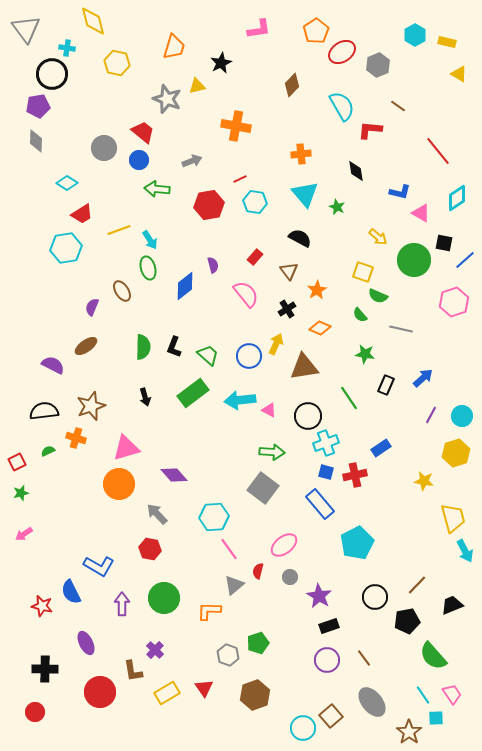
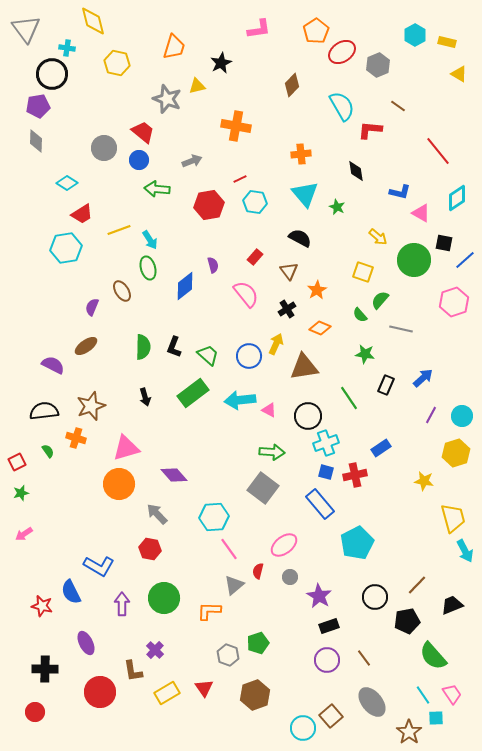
green semicircle at (378, 296): moved 2 px right, 4 px down; rotated 108 degrees clockwise
green semicircle at (48, 451): rotated 80 degrees clockwise
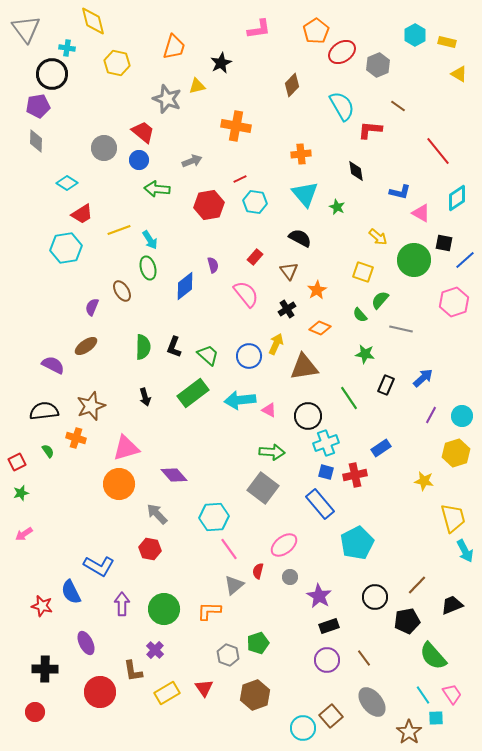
green circle at (164, 598): moved 11 px down
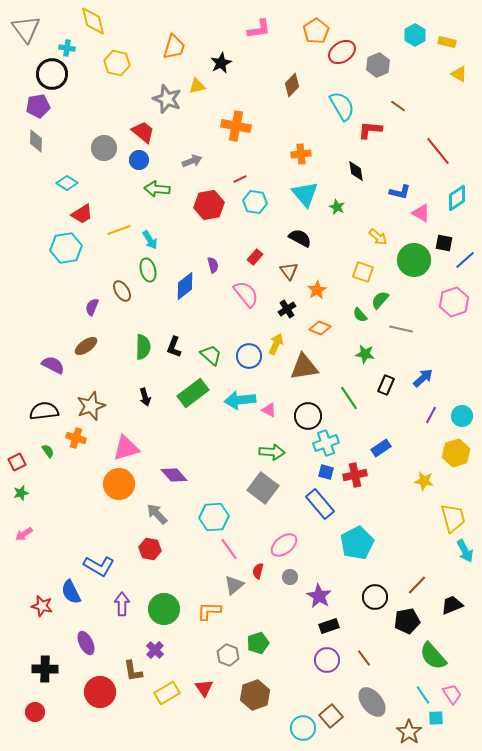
green ellipse at (148, 268): moved 2 px down
green trapezoid at (208, 355): moved 3 px right
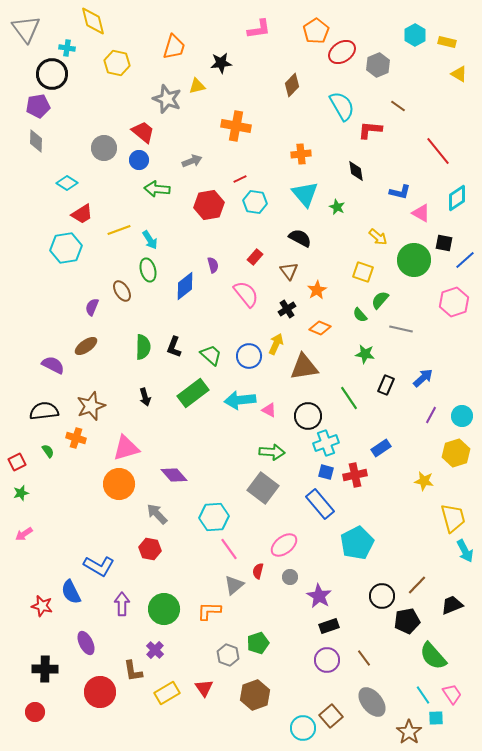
black star at (221, 63): rotated 20 degrees clockwise
black circle at (375, 597): moved 7 px right, 1 px up
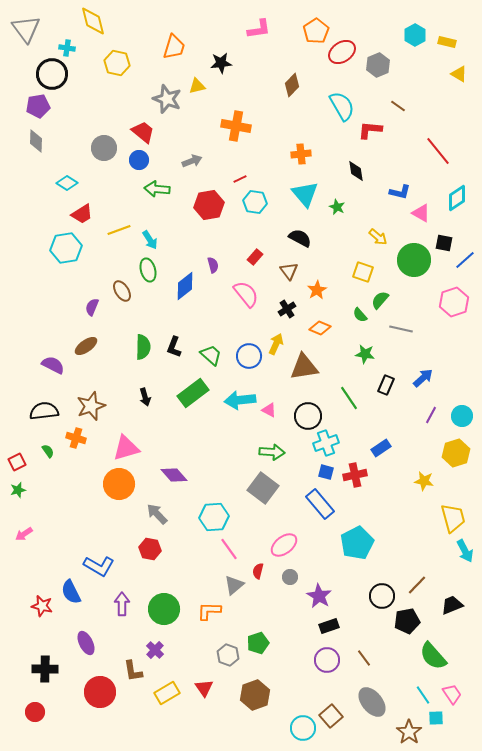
green star at (21, 493): moved 3 px left, 3 px up
